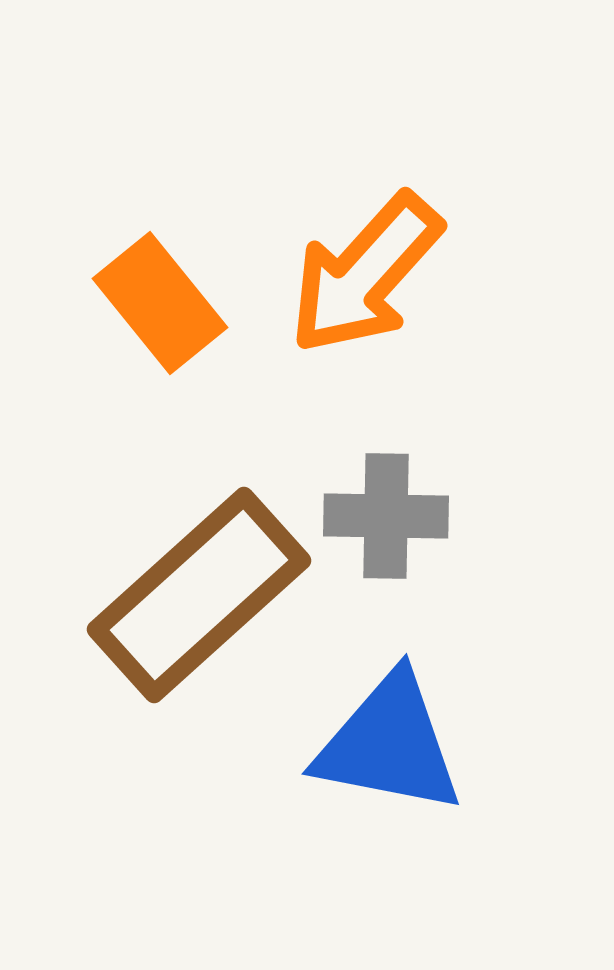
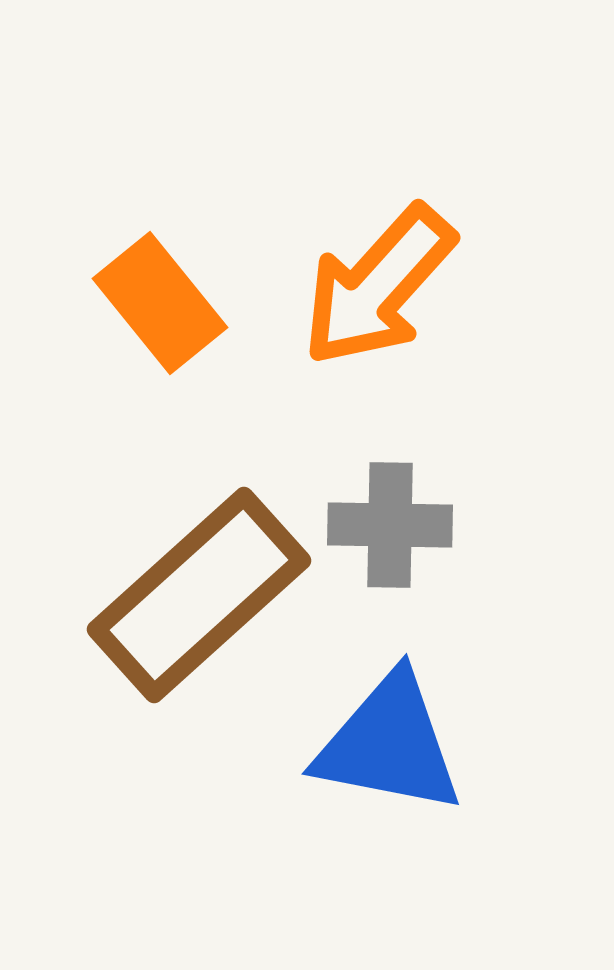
orange arrow: moved 13 px right, 12 px down
gray cross: moved 4 px right, 9 px down
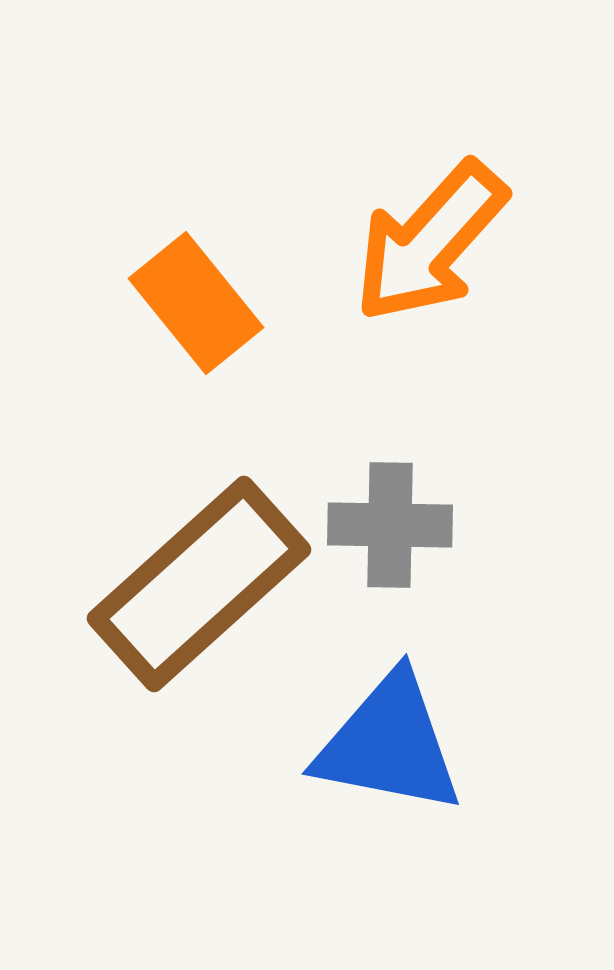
orange arrow: moved 52 px right, 44 px up
orange rectangle: moved 36 px right
brown rectangle: moved 11 px up
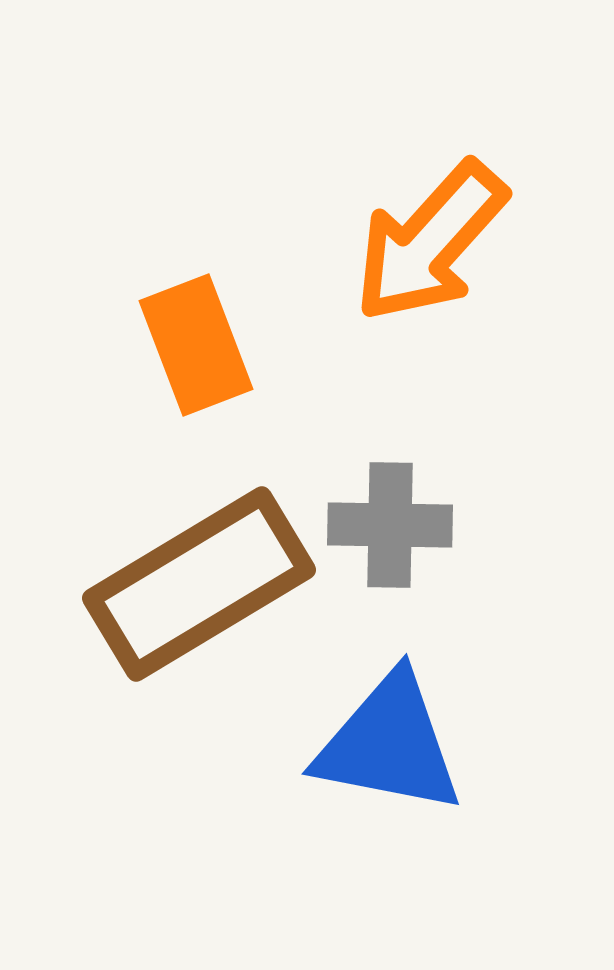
orange rectangle: moved 42 px down; rotated 18 degrees clockwise
brown rectangle: rotated 11 degrees clockwise
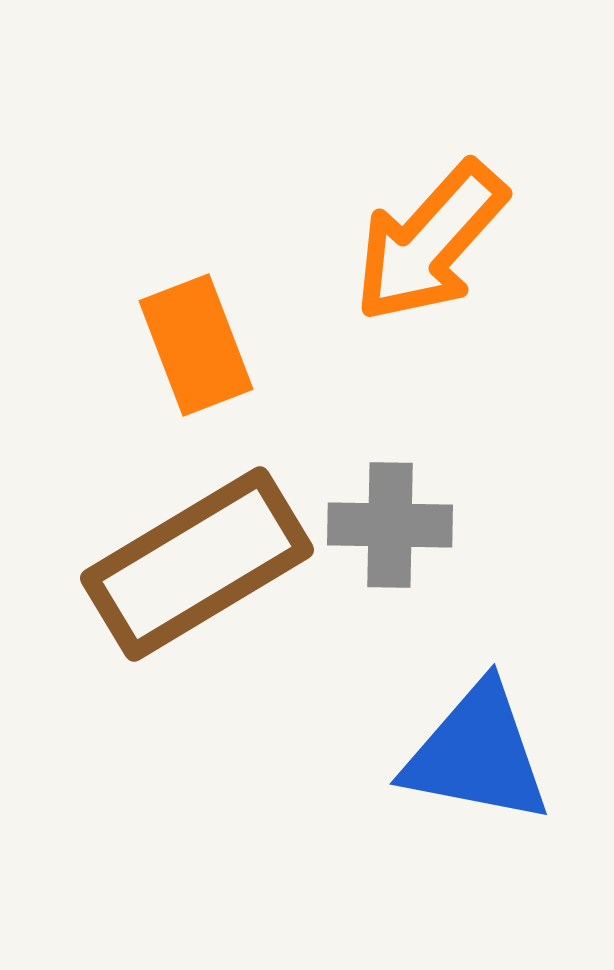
brown rectangle: moved 2 px left, 20 px up
blue triangle: moved 88 px right, 10 px down
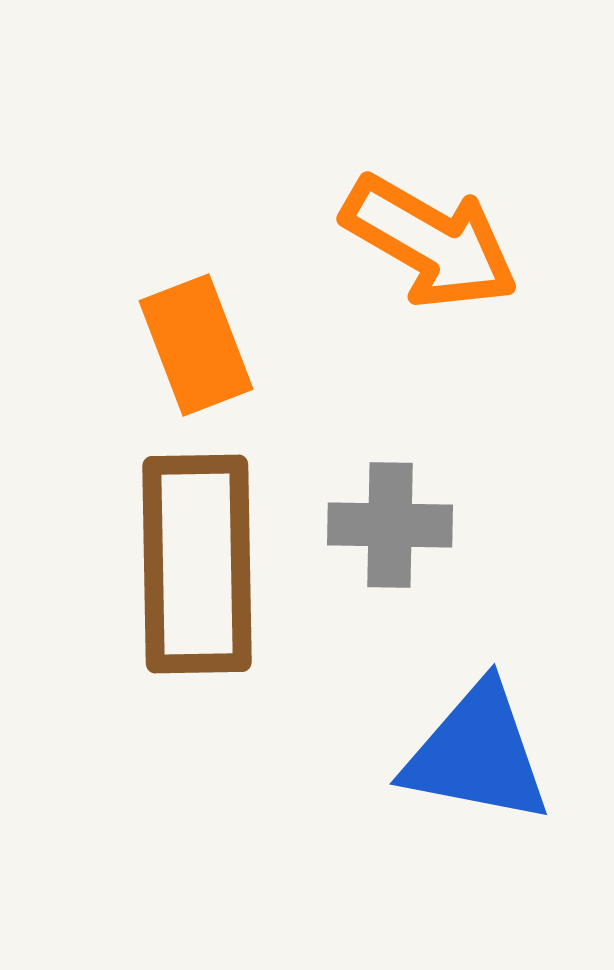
orange arrow: rotated 102 degrees counterclockwise
brown rectangle: rotated 60 degrees counterclockwise
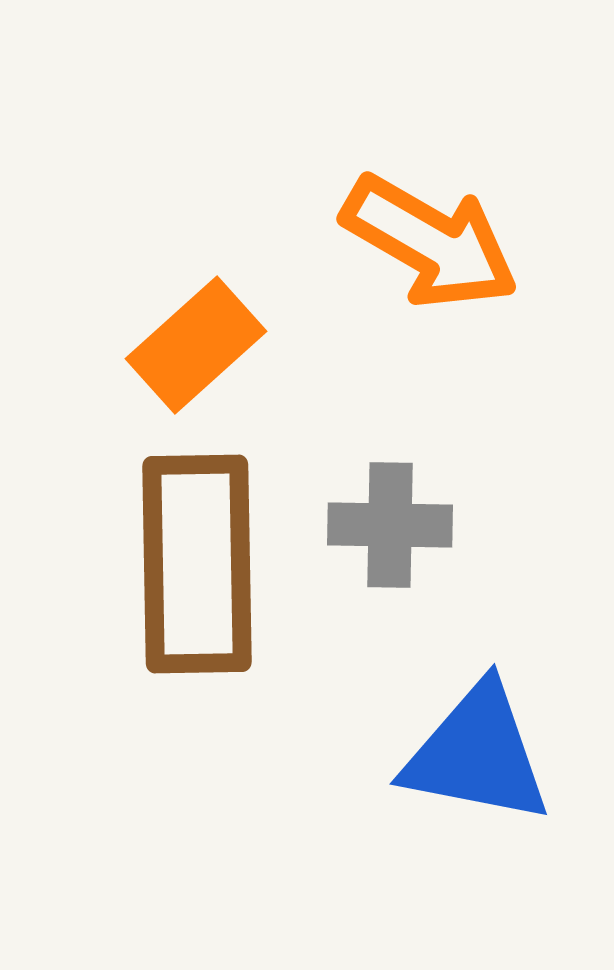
orange rectangle: rotated 69 degrees clockwise
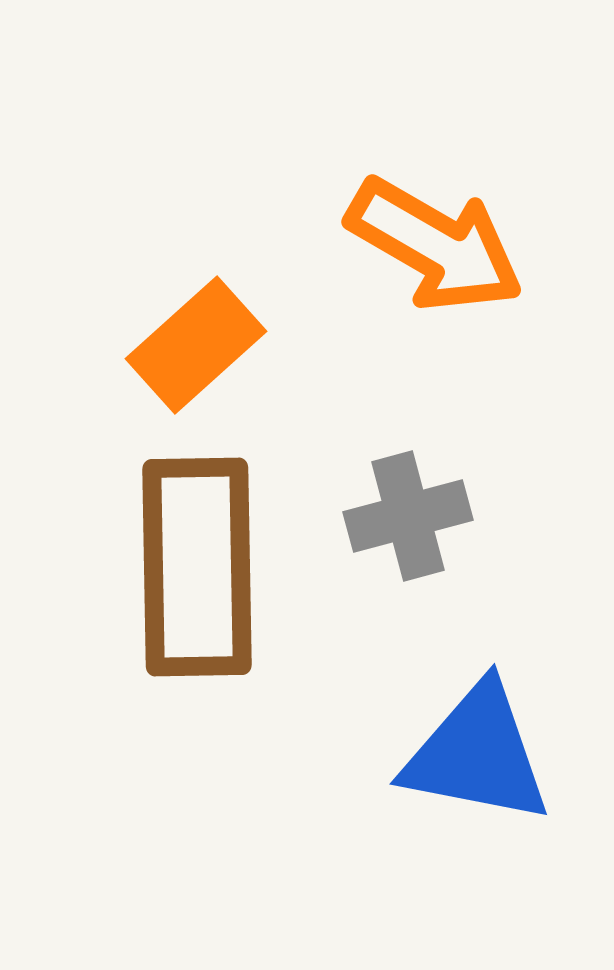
orange arrow: moved 5 px right, 3 px down
gray cross: moved 18 px right, 9 px up; rotated 16 degrees counterclockwise
brown rectangle: moved 3 px down
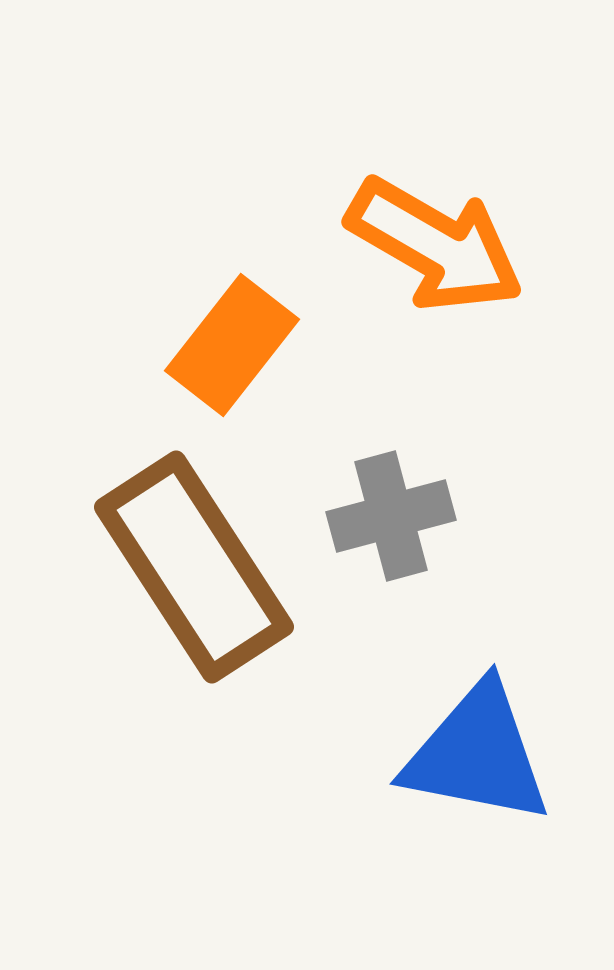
orange rectangle: moved 36 px right; rotated 10 degrees counterclockwise
gray cross: moved 17 px left
brown rectangle: moved 3 px left; rotated 32 degrees counterclockwise
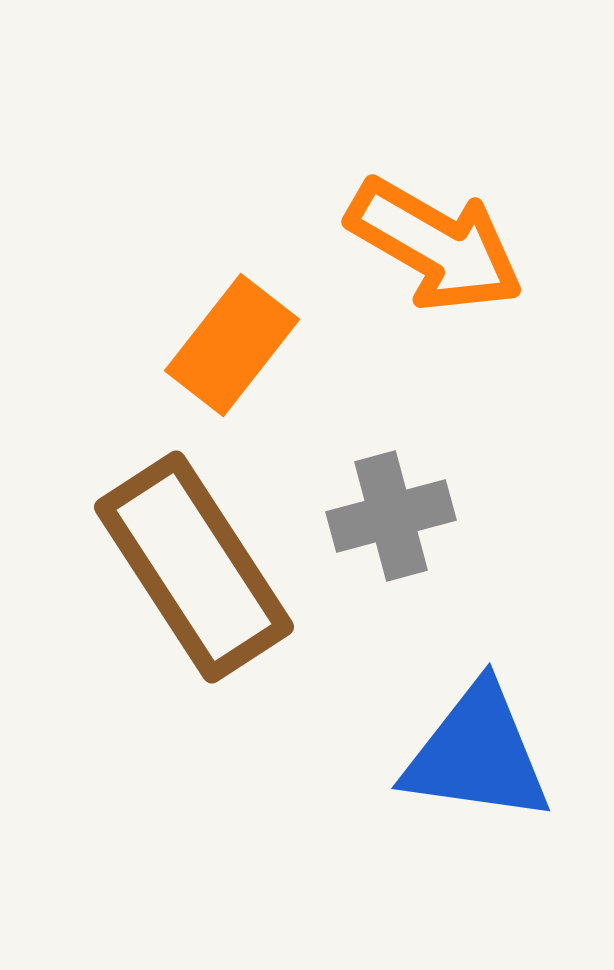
blue triangle: rotated 3 degrees counterclockwise
